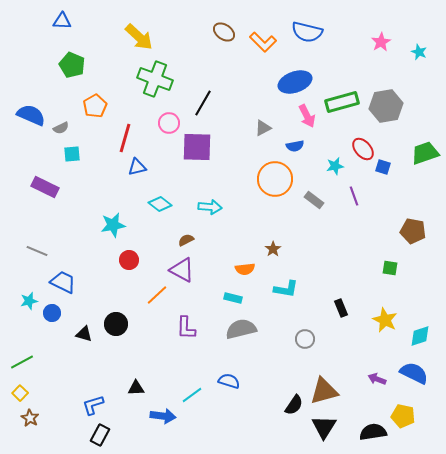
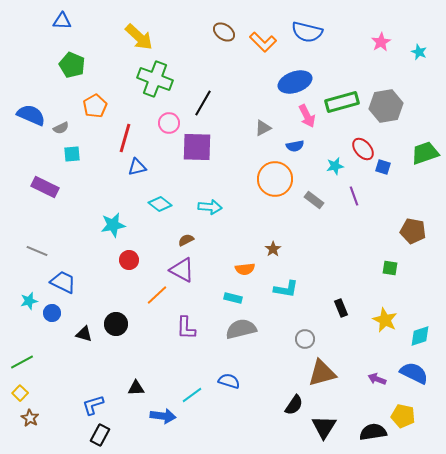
brown triangle at (324, 391): moved 2 px left, 18 px up
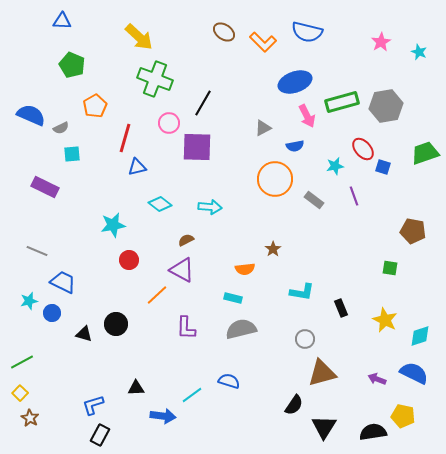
cyan L-shape at (286, 289): moved 16 px right, 3 px down
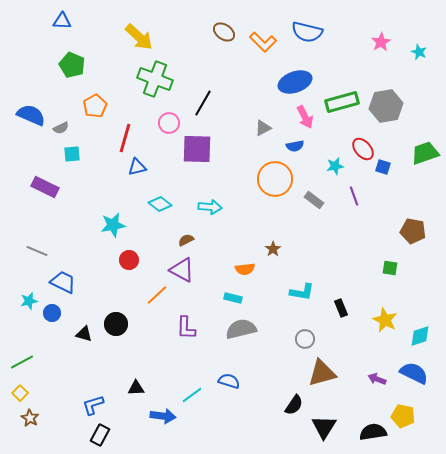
pink arrow at (307, 116): moved 2 px left, 1 px down
purple square at (197, 147): moved 2 px down
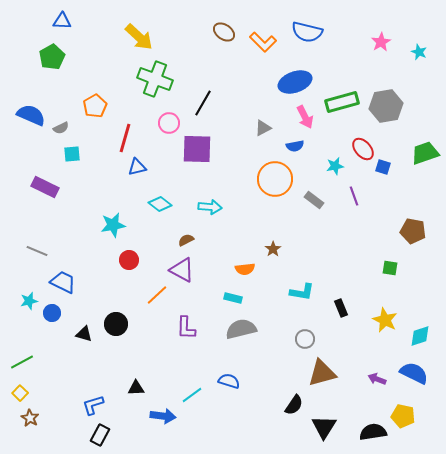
green pentagon at (72, 65): moved 20 px left, 8 px up; rotated 20 degrees clockwise
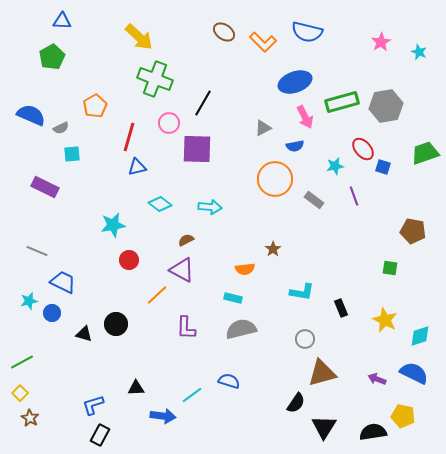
red line at (125, 138): moved 4 px right, 1 px up
black semicircle at (294, 405): moved 2 px right, 2 px up
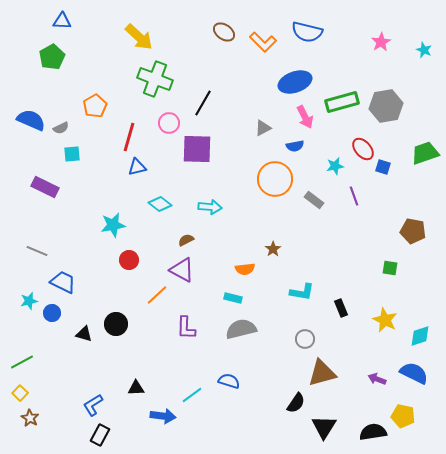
cyan star at (419, 52): moved 5 px right, 2 px up
blue semicircle at (31, 115): moved 5 px down
blue L-shape at (93, 405): rotated 15 degrees counterclockwise
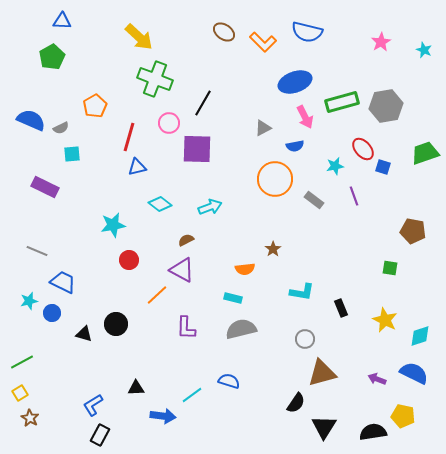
cyan arrow at (210, 207): rotated 25 degrees counterclockwise
yellow square at (20, 393): rotated 14 degrees clockwise
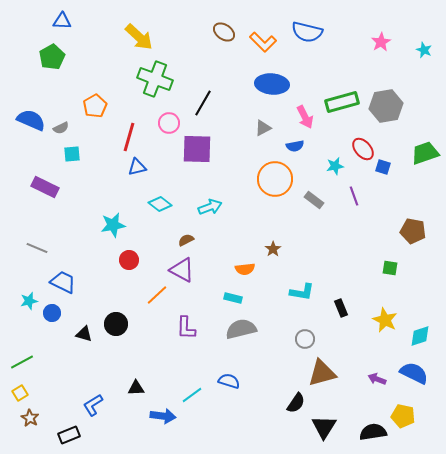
blue ellipse at (295, 82): moved 23 px left, 2 px down; rotated 24 degrees clockwise
gray line at (37, 251): moved 3 px up
black rectangle at (100, 435): moved 31 px left; rotated 40 degrees clockwise
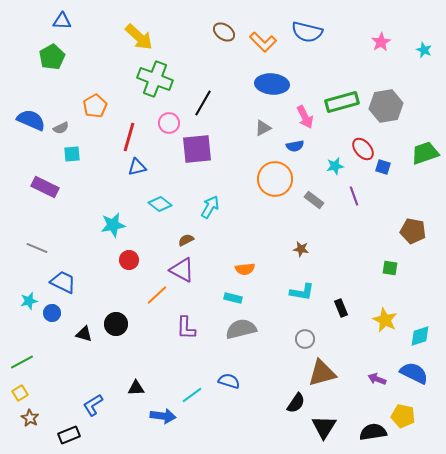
purple square at (197, 149): rotated 8 degrees counterclockwise
cyan arrow at (210, 207): rotated 40 degrees counterclockwise
brown star at (273, 249): moved 28 px right; rotated 28 degrees counterclockwise
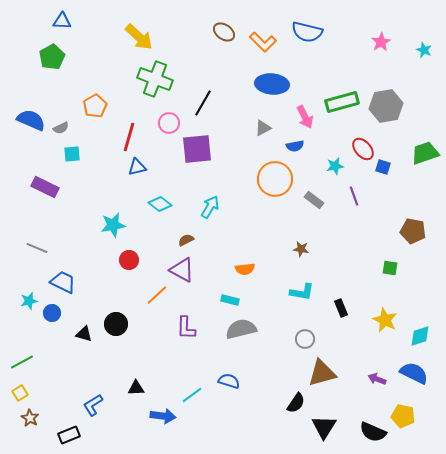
cyan rectangle at (233, 298): moved 3 px left, 2 px down
black semicircle at (373, 432): rotated 148 degrees counterclockwise
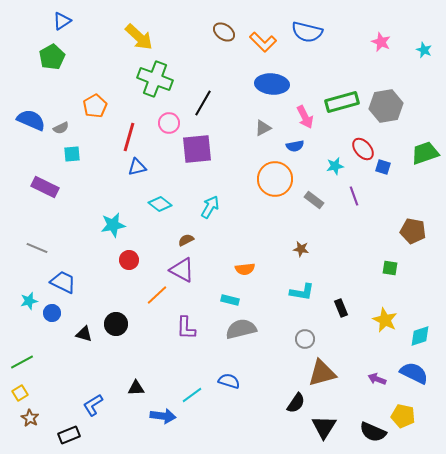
blue triangle at (62, 21): rotated 36 degrees counterclockwise
pink star at (381, 42): rotated 18 degrees counterclockwise
